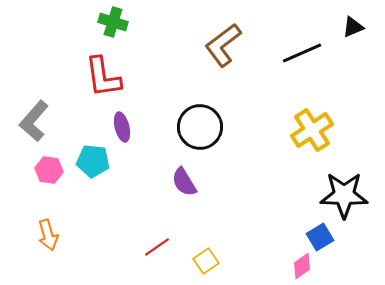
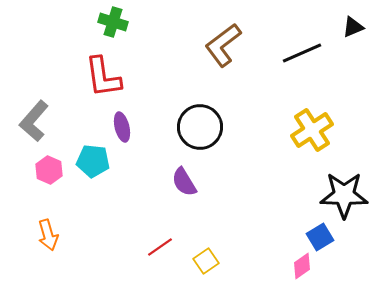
pink hexagon: rotated 16 degrees clockwise
red line: moved 3 px right
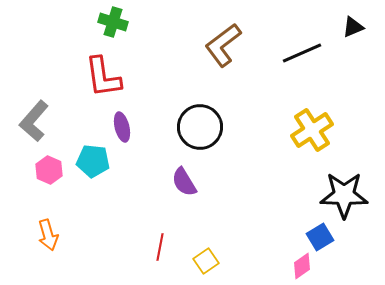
red line: rotated 44 degrees counterclockwise
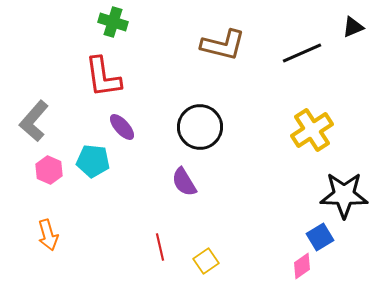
brown L-shape: rotated 129 degrees counterclockwise
purple ellipse: rotated 28 degrees counterclockwise
red line: rotated 24 degrees counterclockwise
